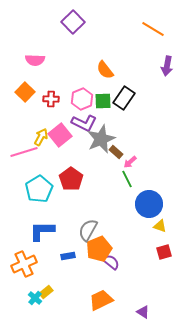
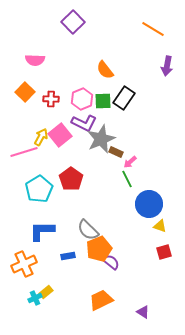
brown rectangle: rotated 16 degrees counterclockwise
gray semicircle: rotated 75 degrees counterclockwise
cyan cross: rotated 24 degrees clockwise
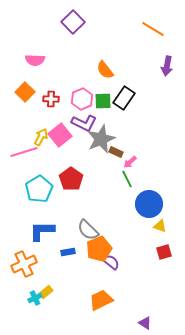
blue rectangle: moved 4 px up
purple triangle: moved 2 px right, 11 px down
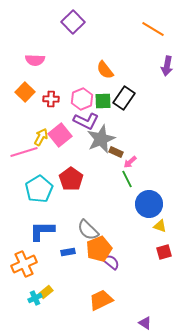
purple L-shape: moved 2 px right, 2 px up
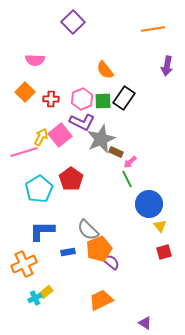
orange line: rotated 40 degrees counterclockwise
purple L-shape: moved 4 px left, 1 px down
yellow triangle: rotated 32 degrees clockwise
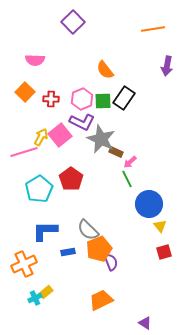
gray star: rotated 24 degrees counterclockwise
blue L-shape: moved 3 px right
purple semicircle: rotated 30 degrees clockwise
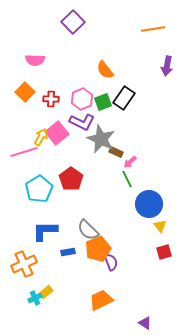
green square: moved 1 px down; rotated 18 degrees counterclockwise
pink square: moved 3 px left, 2 px up
orange pentagon: moved 1 px left
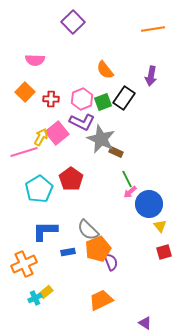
purple arrow: moved 16 px left, 10 px down
pink arrow: moved 30 px down
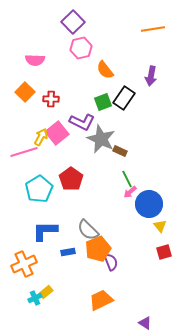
pink hexagon: moved 1 px left, 51 px up; rotated 10 degrees clockwise
brown rectangle: moved 4 px right, 1 px up
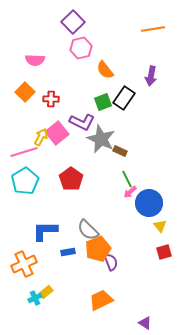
cyan pentagon: moved 14 px left, 8 px up
blue circle: moved 1 px up
